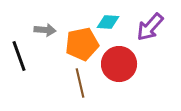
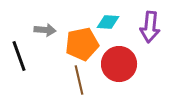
purple arrow: rotated 36 degrees counterclockwise
brown line: moved 1 px left, 3 px up
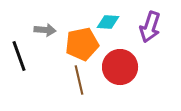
purple arrow: rotated 12 degrees clockwise
red circle: moved 1 px right, 3 px down
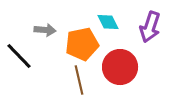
cyan diamond: rotated 60 degrees clockwise
black line: rotated 24 degrees counterclockwise
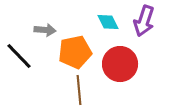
purple arrow: moved 6 px left, 6 px up
orange pentagon: moved 7 px left, 8 px down
red circle: moved 3 px up
brown line: moved 10 px down; rotated 8 degrees clockwise
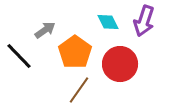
gray arrow: rotated 40 degrees counterclockwise
orange pentagon: rotated 24 degrees counterclockwise
brown line: rotated 40 degrees clockwise
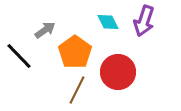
red circle: moved 2 px left, 8 px down
brown line: moved 2 px left; rotated 8 degrees counterclockwise
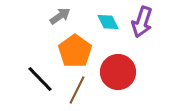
purple arrow: moved 2 px left, 1 px down
gray arrow: moved 15 px right, 14 px up
orange pentagon: moved 1 px up
black line: moved 21 px right, 23 px down
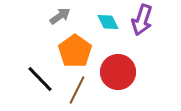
purple arrow: moved 2 px up
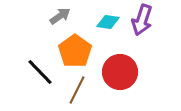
cyan diamond: rotated 55 degrees counterclockwise
red circle: moved 2 px right
black line: moved 7 px up
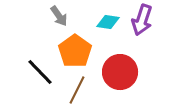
gray arrow: moved 1 px left; rotated 90 degrees clockwise
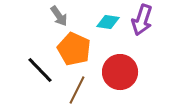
orange pentagon: moved 1 px left, 2 px up; rotated 12 degrees counterclockwise
black line: moved 2 px up
